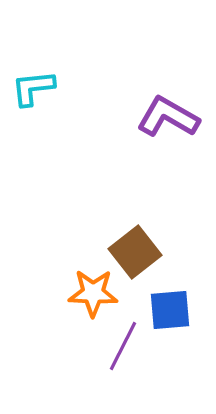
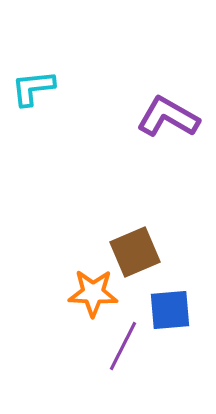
brown square: rotated 15 degrees clockwise
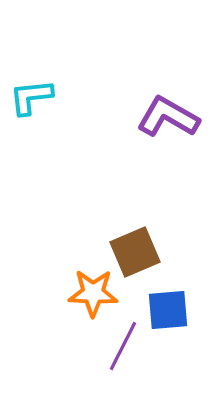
cyan L-shape: moved 2 px left, 9 px down
blue square: moved 2 px left
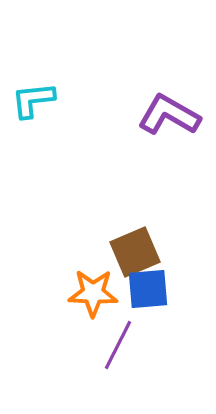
cyan L-shape: moved 2 px right, 3 px down
purple L-shape: moved 1 px right, 2 px up
blue square: moved 20 px left, 21 px up
purple line: moved 5 px left, 1 px up
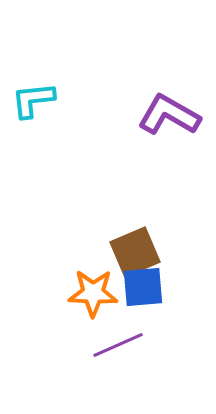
blue square: moved 5 px left, 2 px up
purple line: rotated 39 degrees clockwise
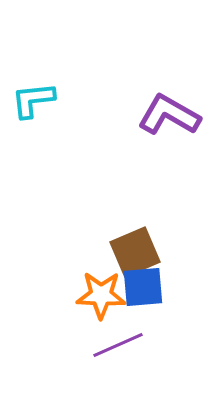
orange star: moved 8 px right, 2 px down
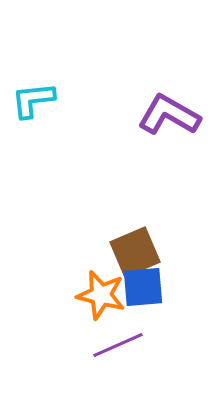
orange star: rotated 12 degrees clockwise
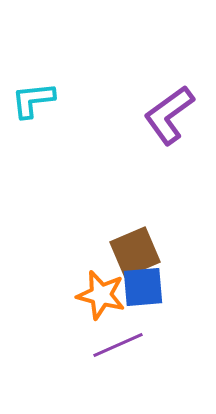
purple L-shape: rotated 66 degrees counterclockwise
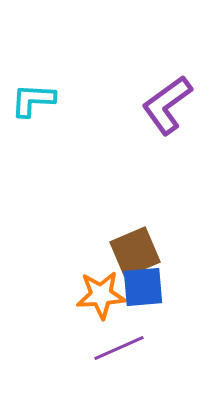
cyan L-shape: rotated 9 degrees clockwise
purple L-shape: moved 2 px left, 10 px up
orange star: rotated 18 degrees counterclockwise
purple line: moved 1 px right, 3 px down
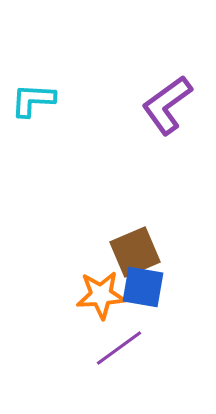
blue square: rotated 15 degrees clockwise
purple line: rotated 12 degrees counterclockwise
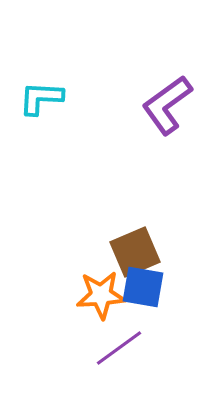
cyan L-shape: moved 8 px right, 2 px up
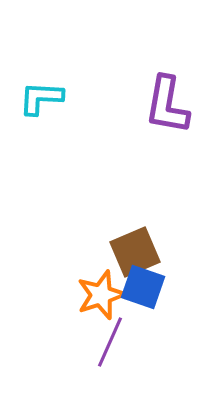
purple L-shape: rotated 44 degrees counterclockwise
blue square: rotated 9 degrees clockwise
orange star: rotated 15 degrees counterclockwise
purple line: moved 9 px left, 6 px up; rotated 30 degrees counterclockwise
